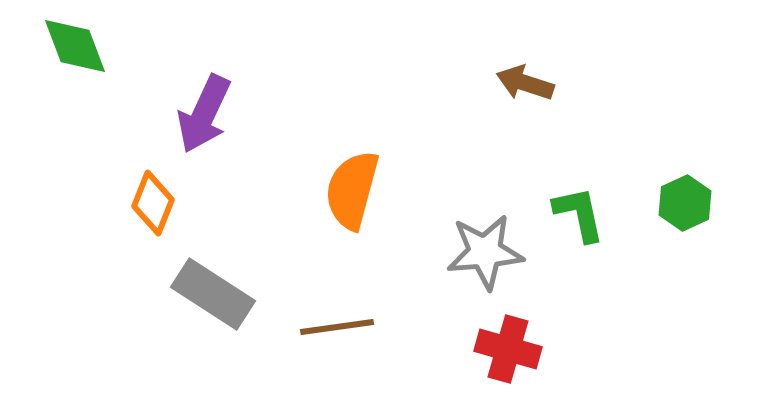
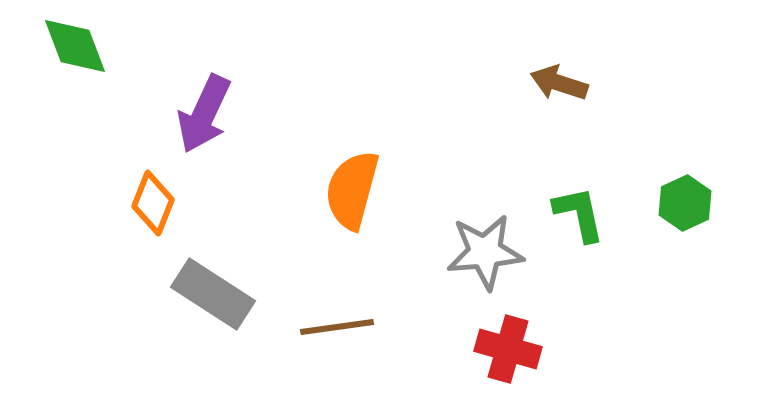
brown arrow: moved 34 px right
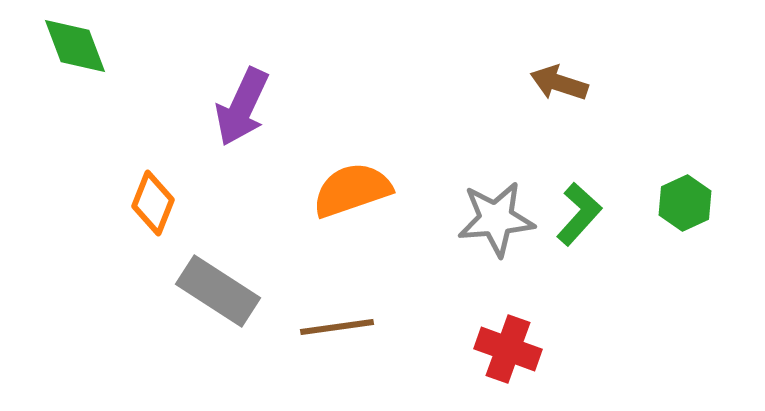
purple arrow: moved 38 px right, 7 px up
orange semicircle: rotated 56 degrees clockwise
green L-shape: rotated 54 degrees clockwise
gray star: moved 11 px right, 33 px up
gray rectangle: moved 5 px right, 3 px up
red cross: rotated 4 degrees clockwise
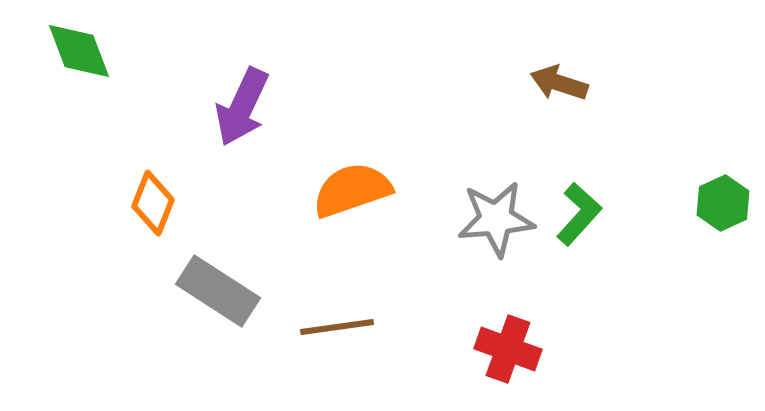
green diamond: moved 4 px right, 5 px down
green hexagon: moved 38 px right
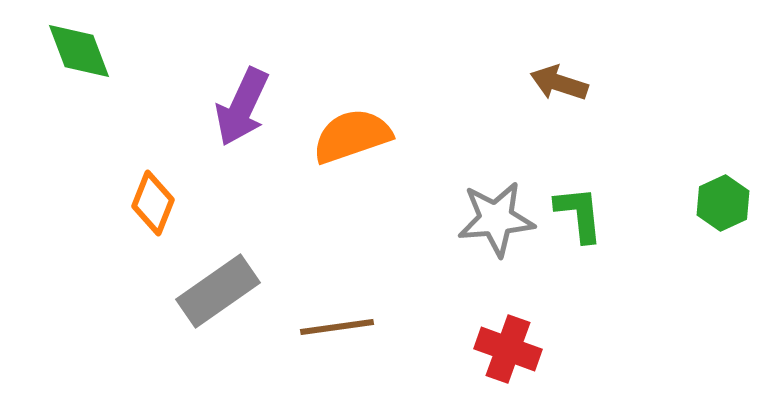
orange semicircle: moved 54 px up
green L-shape: rotated 48 degrees counterclockwise
gray rectangle: rotated 68 degrees counterclockwise
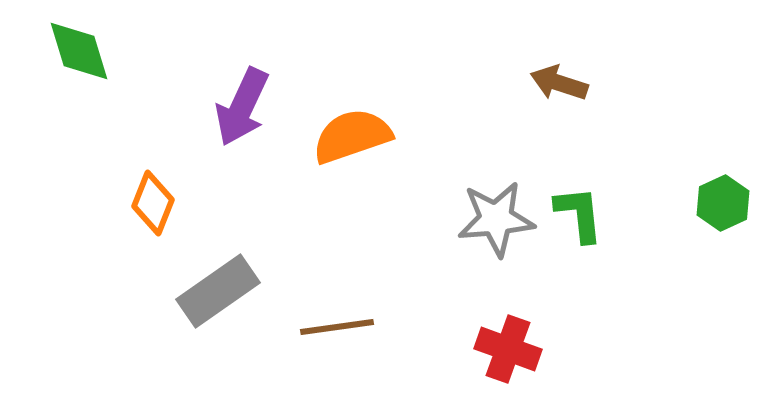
green diamond: rotated 4 degrees clockwise
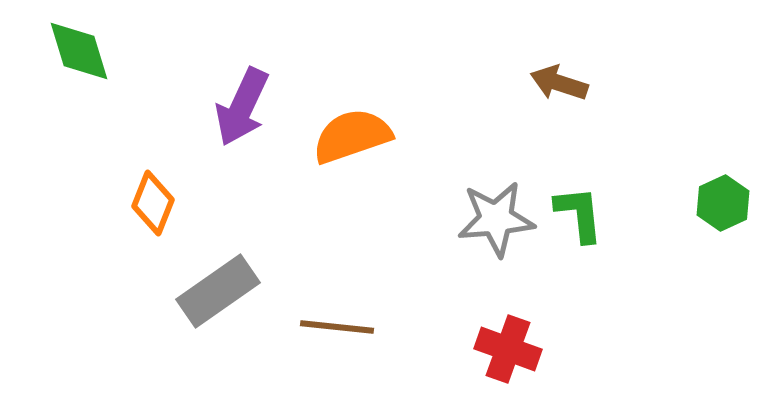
brown line: rotated 14 degrees clockwise
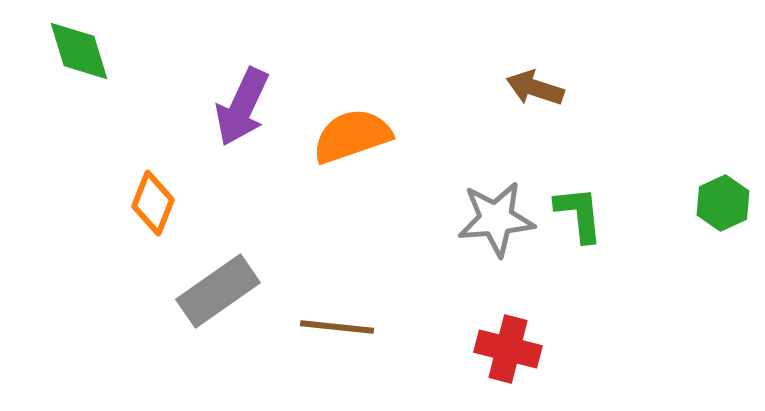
brown arrow: moved 24 px left, 5 px down
red cross: rotated 6 degrees counterclockwise
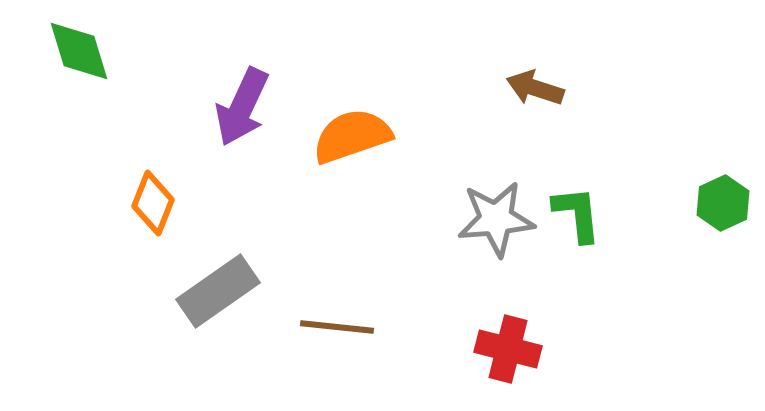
green L-shape: moved 2 px left
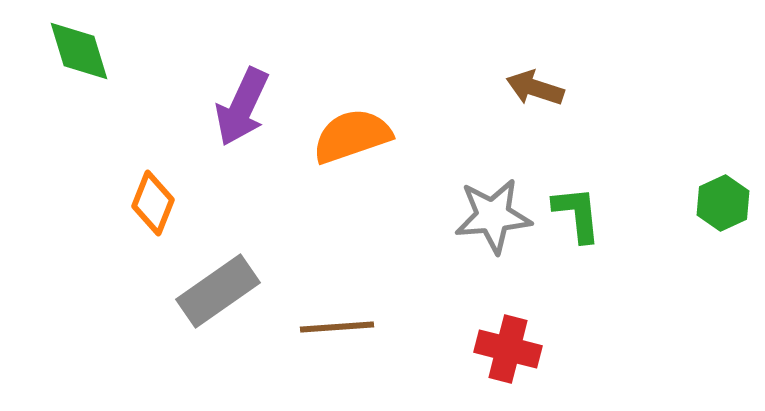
gray star: moved 3 px left, 3 px up
brown line: rotated 10 degrees counterclockwise
